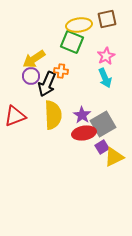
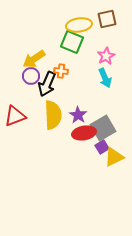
purple star: moved 4 px left
gray square: moved 4 px down
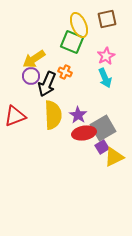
yellow ellipse: rotated 75 degrees clockwise
orange cross: moved 4 px right, 1 px down; rotated 16 degrees clockwise
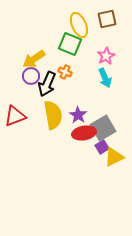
green square: moved 2 px left, 2 px down
yellow semicircle: rotated 8 degrees counterclockwise
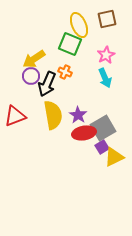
pink star: moved 1 px up
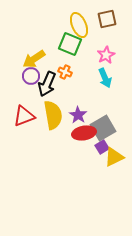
red triangle: moved 9 px right
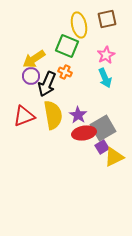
yellow ellipse: rotated 10 degrees clockwise
green square: moved 3 px left, 2 px down
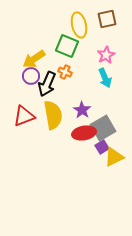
purple star: moved 4 px right, 5 px up
